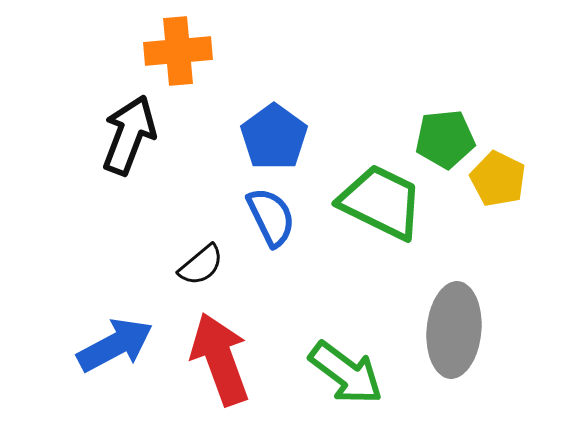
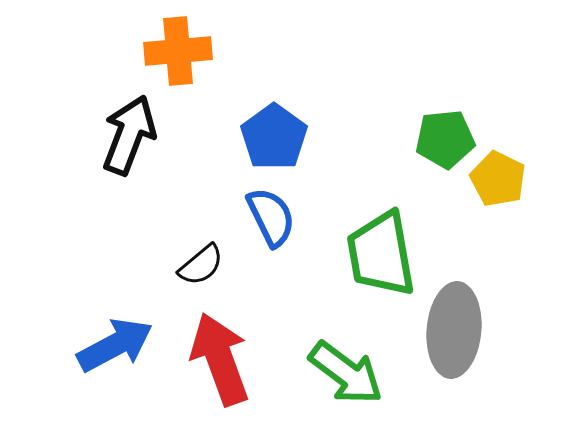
green trapezoid: moved 52 px down; rotated 126 degrees counterclockwise
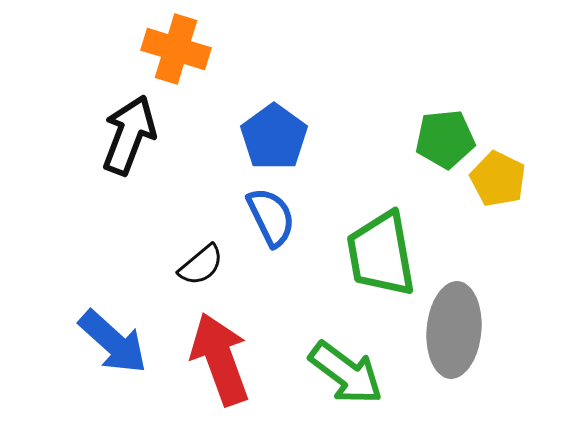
orange cross: moved 2 px left, 2 px up; rotated 22 degrees clockwise
blue arrow: moved 2 px left, 3 px up; rotated 70 degrees clockwise
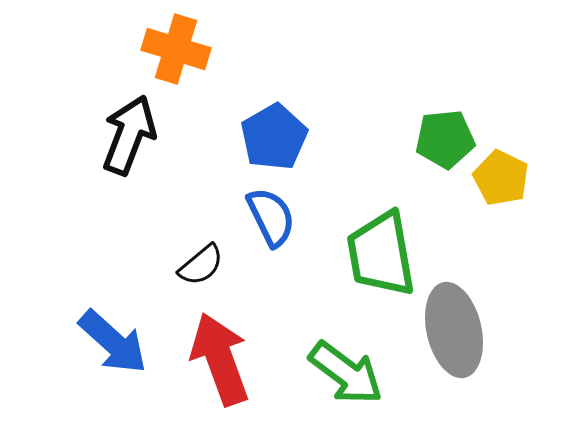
blue pentagon: rotated 6 degrees clockwise
yellow pentagon: moved 3 px right, 1 px up
gray ellipse: rotated 18 degrees counterclockwise
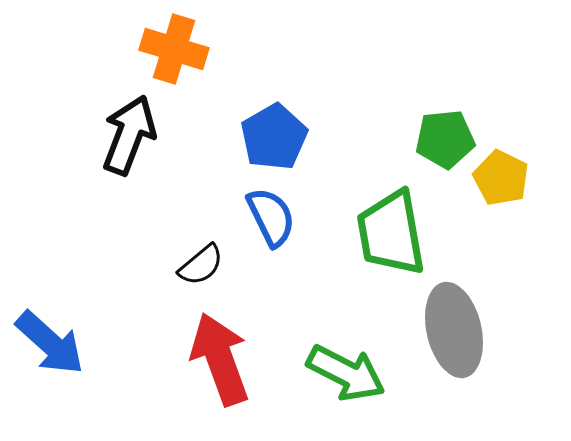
orange cross: moved 2 px left
green trapezoid: moved 10 px right, 21 px up
blue arrow: moved 63 px left, 1 px down
green arrow: rotated 10 degrees counterclockwise
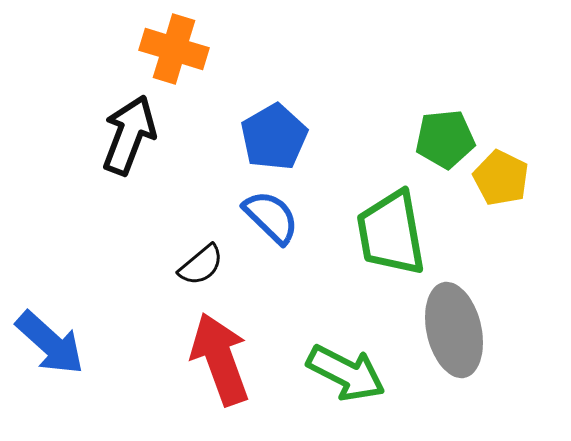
blue semicircle: rotated 20 degrees counterclockwise
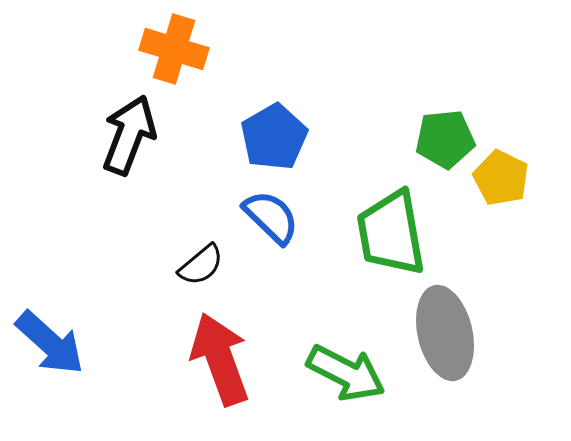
gray ellipse: moved 9 px left, 3 px down
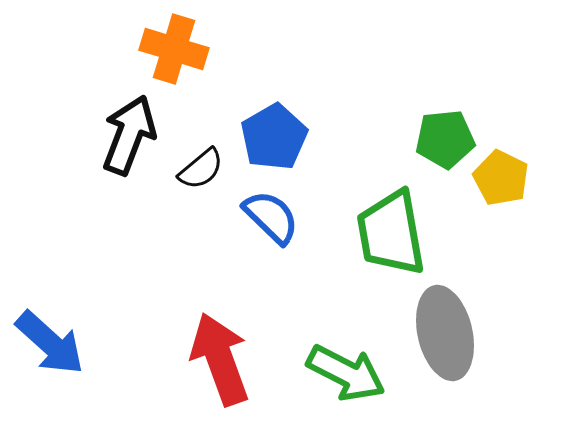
black semicircle: moved 96 px up
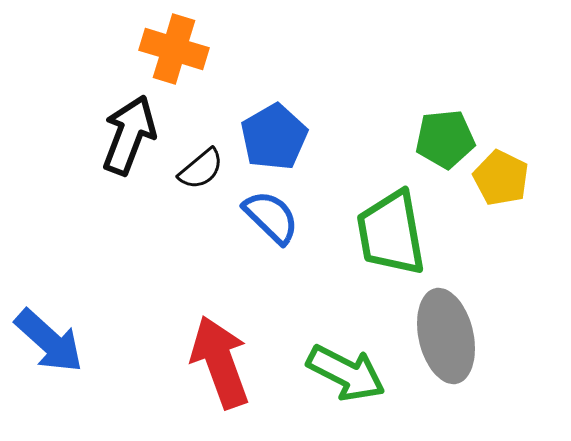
gray ellipse: moved 1 px right, 3 px down
blue arrow: moved 1 px left, 2 px up
red arrow: moved 3 px down
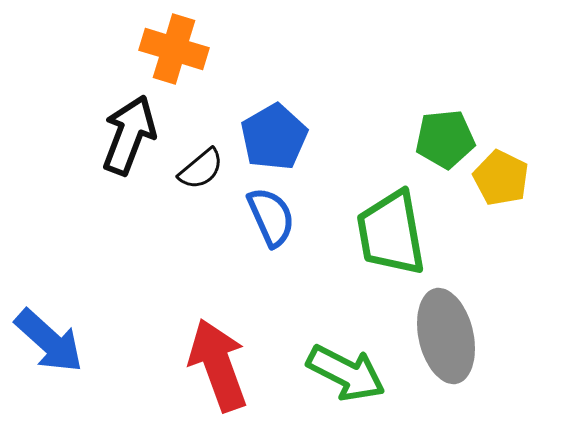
blue semicircle: rotated 22 degrees clockwise
red arrow: moved 2 px left, 3 px down
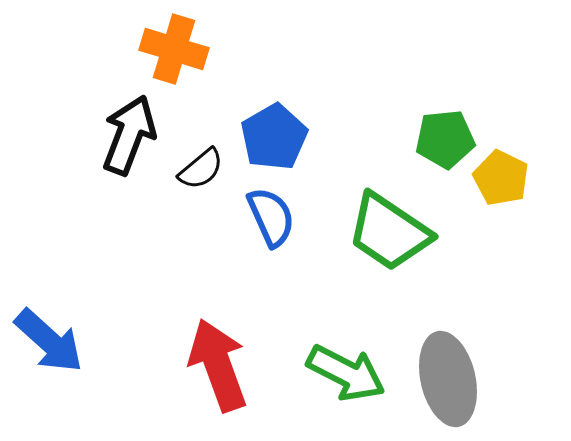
green trapezoid: moved 2 px left, 1 px up; rotated 46 degrees counterclockwise
gray ellipse: moved 2 px right, 43 px down
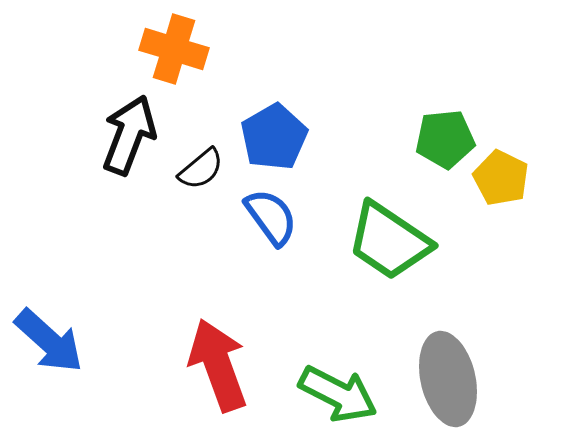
blue semicircle: rotated 12 degrees counterclockwise
green trapezoid: moved 9 px down
green arrow: moved 8 px left, 21 px down
